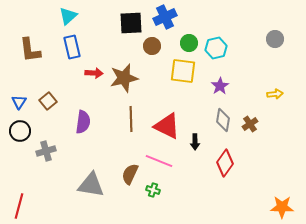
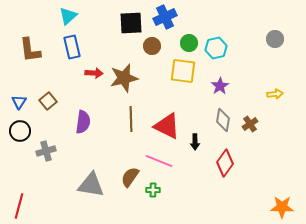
brown semicircle: moved 3 px down; rotated 10 degrees clockwise
green cross: rotated 16 degrees counterclockwise
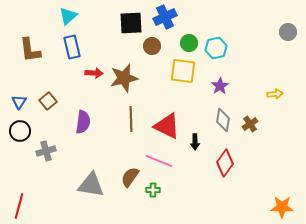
gray circle: moved 13 px right, 7 px up
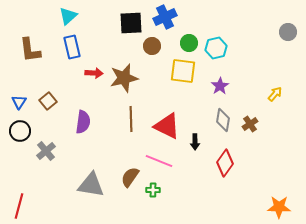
yellow arrow: rotated 42 degrees counterclockwise
gray cross: rotated 24 degrees counterclockwise
orange star: moved 3 px left
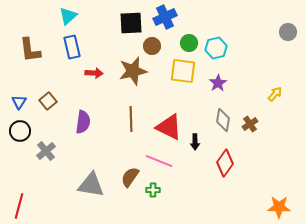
brown star: moved 9 px right, 7 px up
purple star: moved 2 px left, 3 px up
red triangle: moved 2 px right, 1 px down
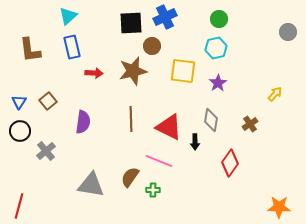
green circle: moved 30 px right, 24 px up
gray diamond: moved 12 px left
red diamond: moved 5 px right
